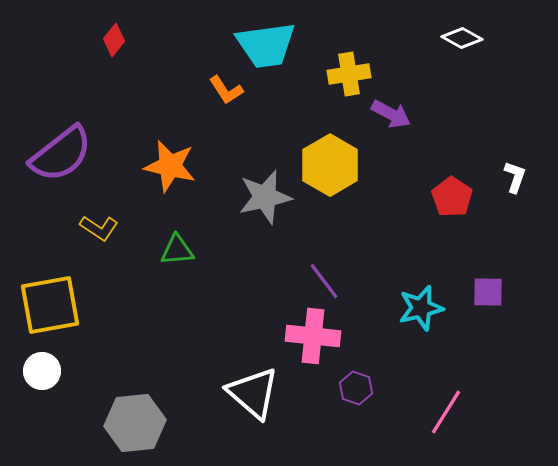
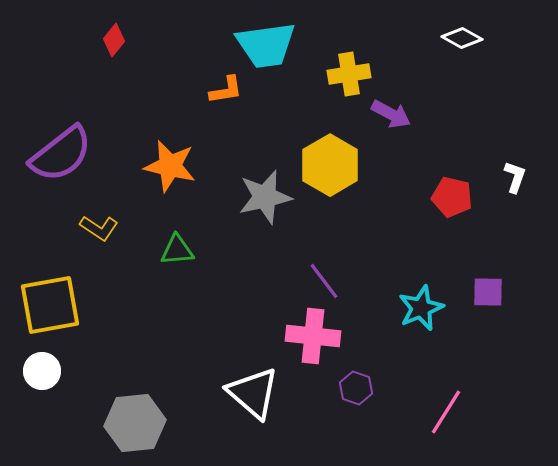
orange L-shape: rotated 66 degrees counterclockwise
red pentagon: rotated 21 degrees counterclockwise
cyan star: rotated 9 degrees counterclockwise
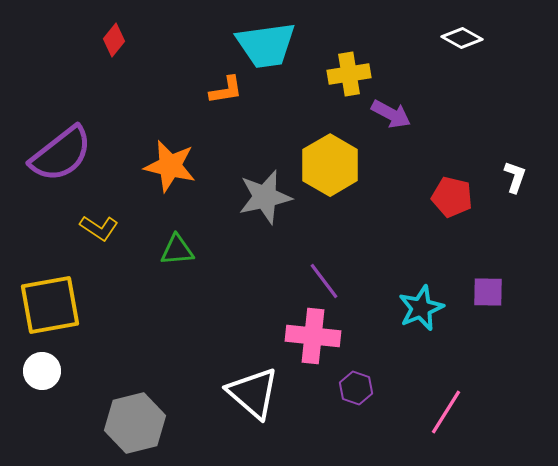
gray hexagon: rotated 8 degrees counterclockwise
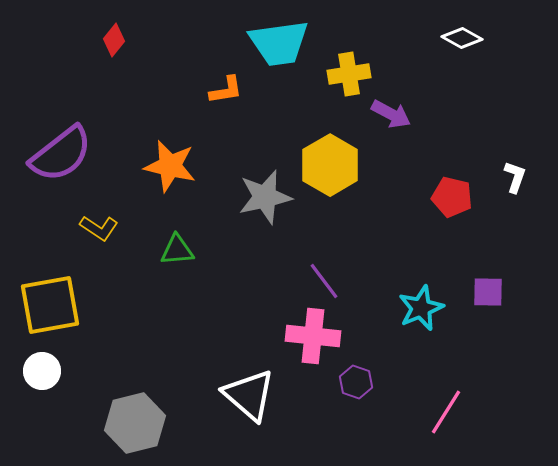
cyan trapezoid: moved 13 px right, 2 px up
purple hexagon: moved 6 px up
white triangle: moved 4 px left, 2 px down
